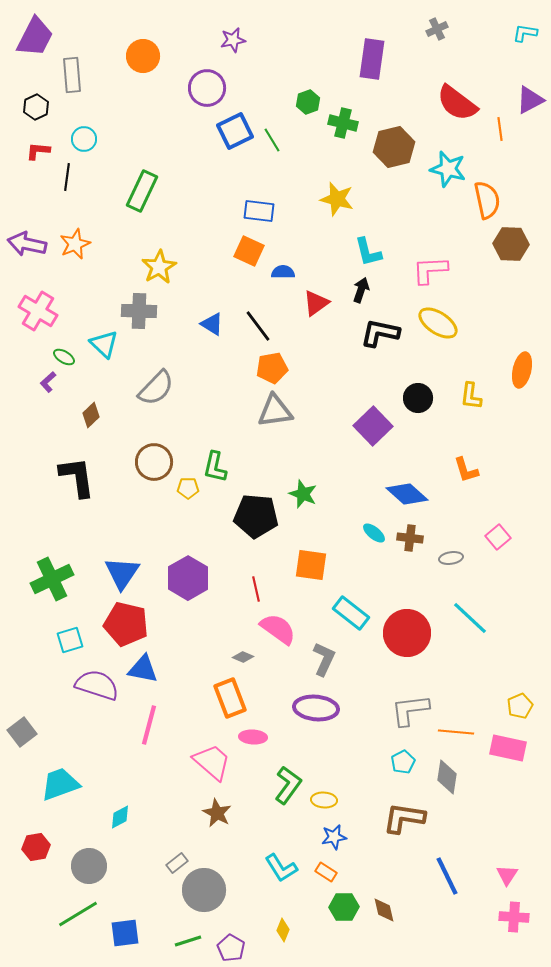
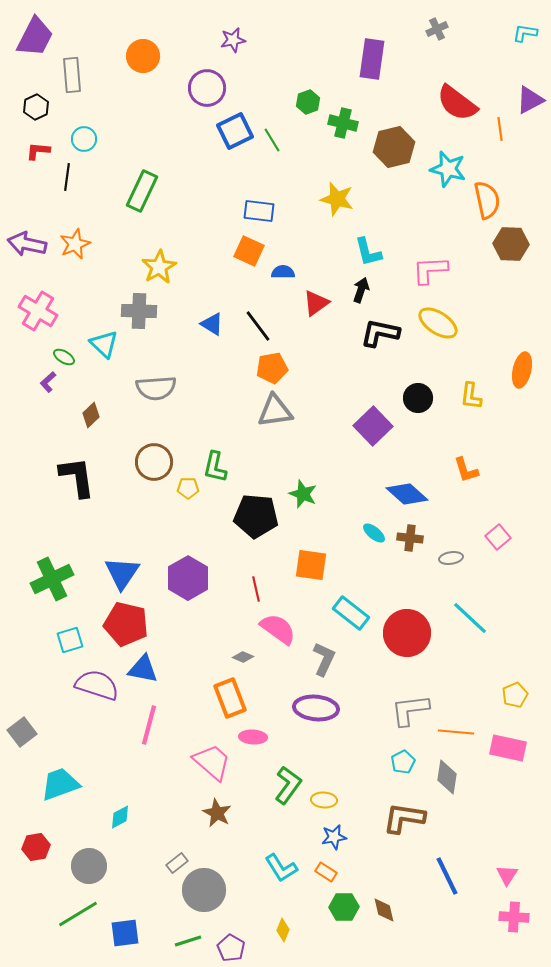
gray semicircle at (156, 388): rotated 42 degrees clockwise
yellow pentagon at (520, 706): moved 5 px left, 11 px up
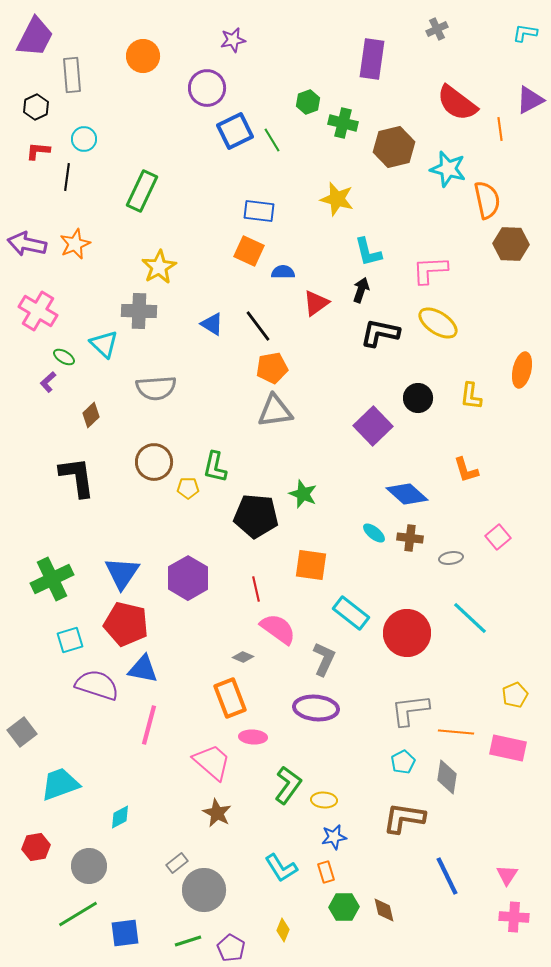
orange rectangle at (326, 872): rotated 40 degrees clockwise
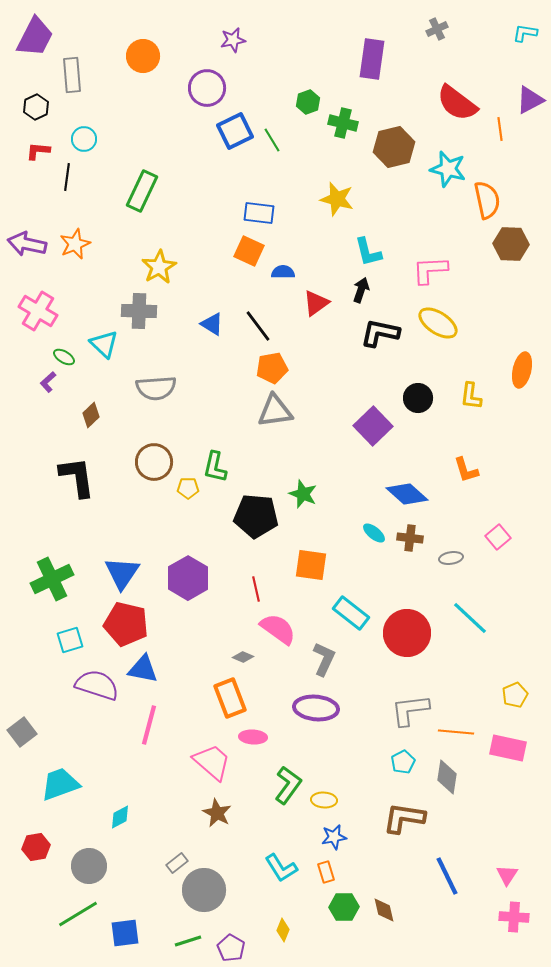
blue rectangle at (259, 211): moved 2 px down
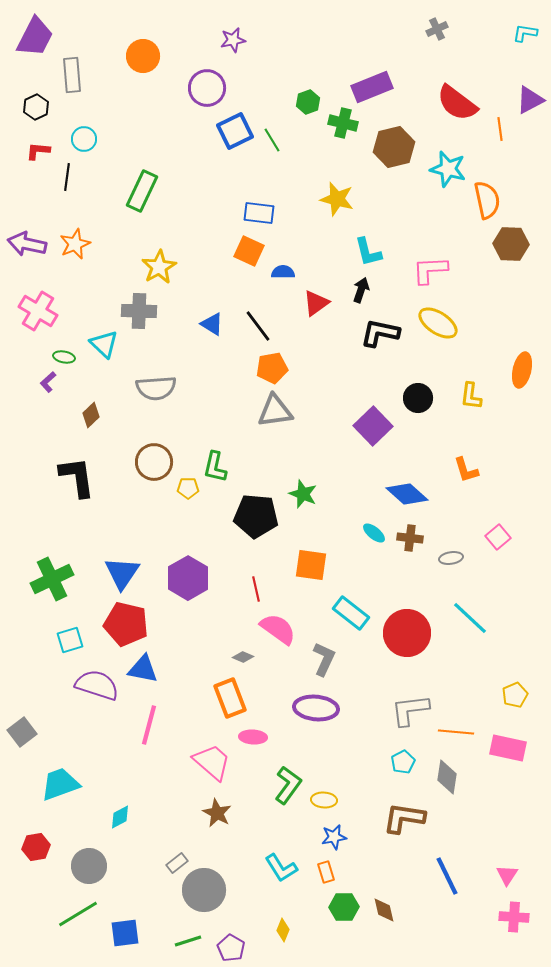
purple rectangle at (372, 59): moved 28 px down; rotated 60 degrees clockwise
green ellipse at (64, 357): rotated 20 degrees counterclockwise
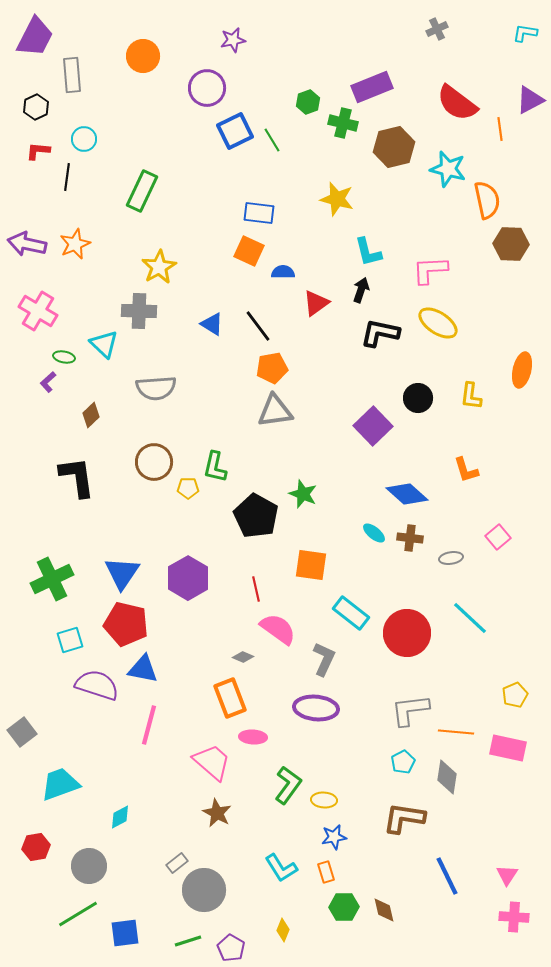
black pentagon at (256, 516): rotated 24 degrees clockwise
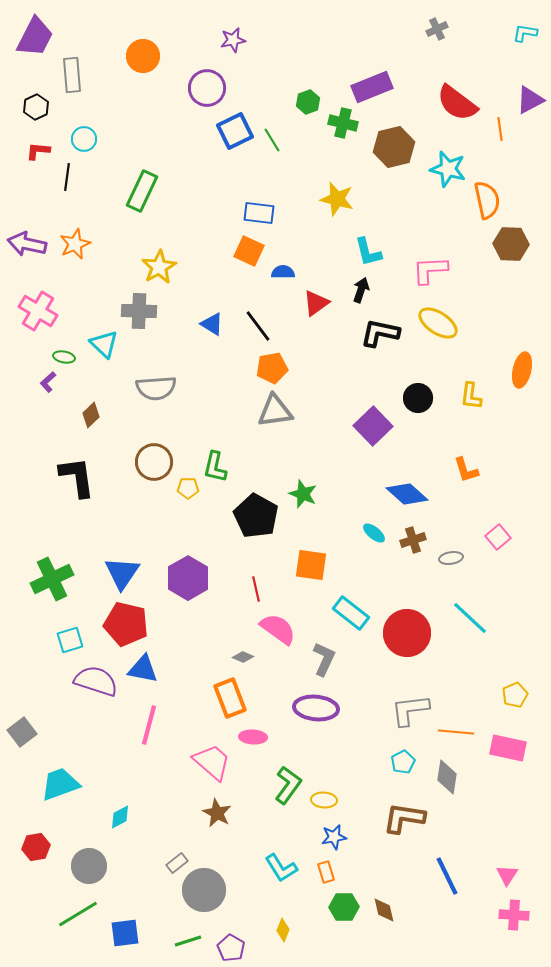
brown cross at (410, 538): moved 3 px right, 2 px down; rotated 25 degrees counterclockwise
purple semicircle at (97, 685): moved 1 px left, 4 px up
pink cross at (514, 917): moved 2 px up
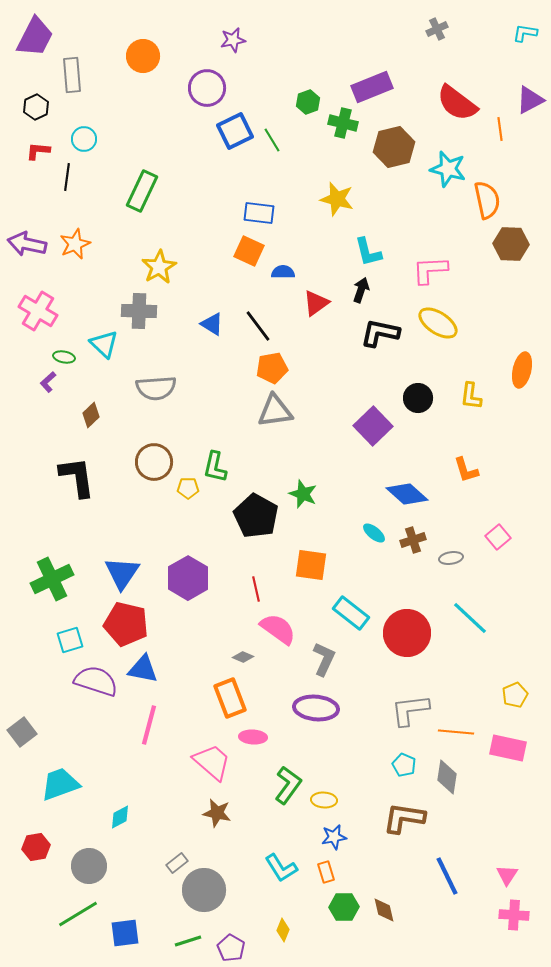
cyan pentagon at (403, 762): moved 1 px right, 3 px down; rotated 20 degrees counterclockwise
brown star at (217, 813): rotated 16 degrees counterclockwise
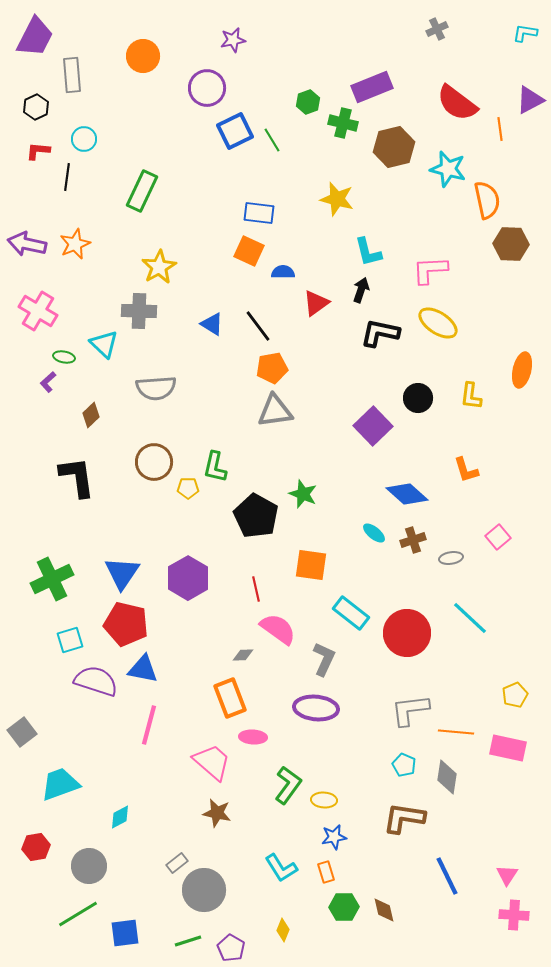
gray diamond at (243, 657): moved 2 px up; rotated 25 degrees counterclockwise
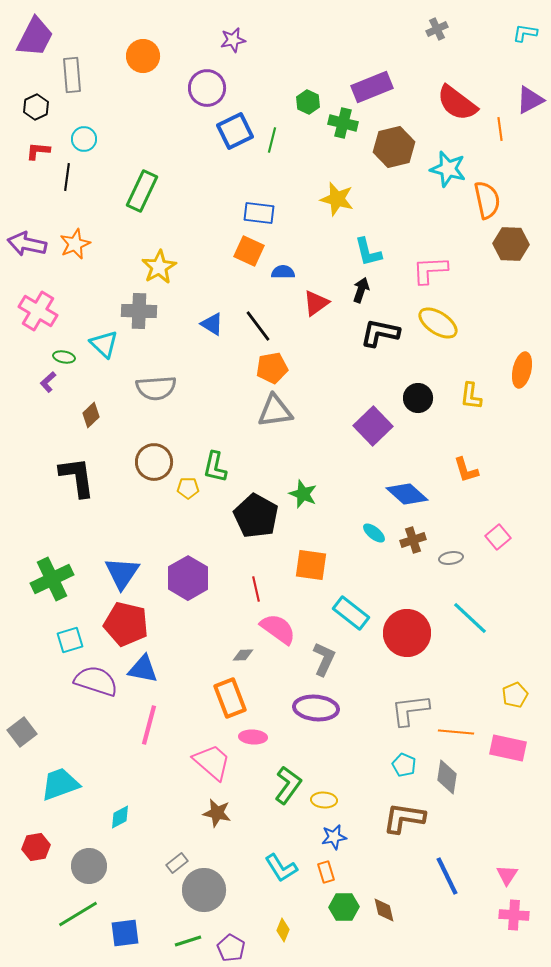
green hexagon at (308, 102): rotated 15 degrees counterclockwise
green line at (272, 140): rotated 45 degrees clockwise
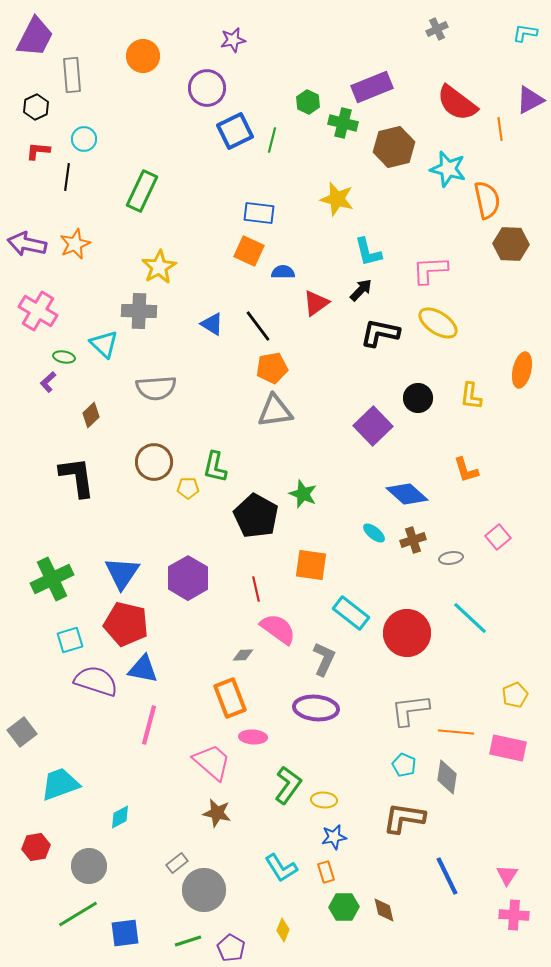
black arrow at (361, 290): rotated 25 degrees clockwise
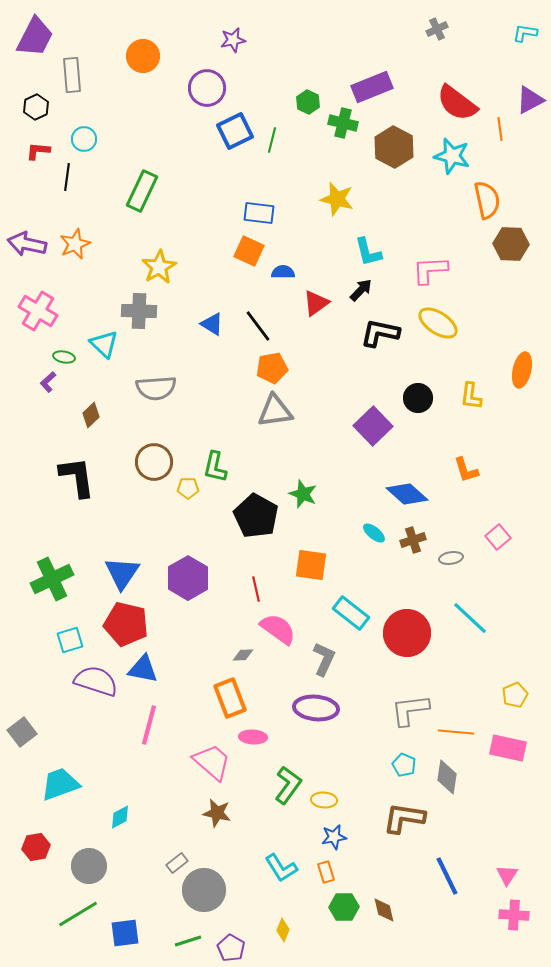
brown hexagon at (394, 147): rotated 18 degrees counterclockwise
cyan star at (448, 169): moved 4 px right, 13 px up
